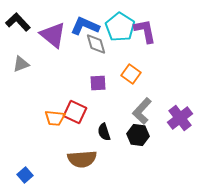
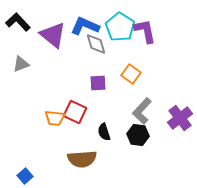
blue square: moved 1 px down
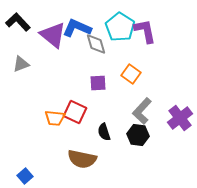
blue L-shape: moved 8 px left, 2 px down
brown semicircle: rotated 16 degrees clockwise
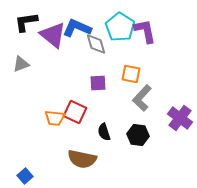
black L-shape: moved 8 px right; rotated 55 degrees counterclockwise
orange square: rotated 24 degrees counterclockwise
gray L-shape: moved 13 px up
purple cross: rotated 15 degrees counterclockwise
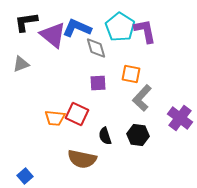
gray diamond: moved 4 px down
red square: moved 2 px right, 2 px down
black semicircle: moved 1 px right, 4 px down
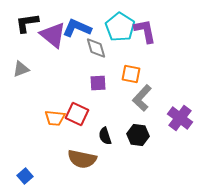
black L-shape: moved 1 px right, 1 px down
gray triangle: moved 5 px down
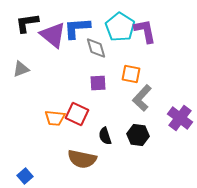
blue L-shape: rotated 28 degrees counterclockwise
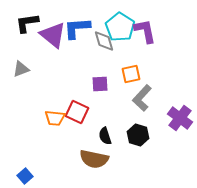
gray diamond: moved 8 px right, 7 px up
orange square: rotated 24 degrees counterclockwise
purple square: moved 2 px right, 1 px down
red square: moved 2 px up
black hexagon: rotated 10 degrees clockwise
brown semicircle: moved 12 px right
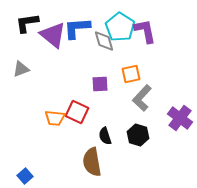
brown semicircle: moved 2 px left, 3 px down; rotated 68 degrees clockwise
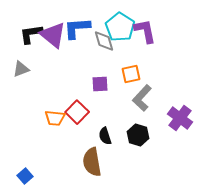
black L-shape: moved 4 px right, 11 px down
red square: rotated 20 degrees clockwise
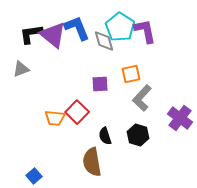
blue L-shape: rotated 72 degrees clockwise
blue square: moved 9 px right
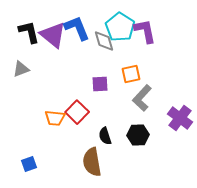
black L-shape: moved 2 px left, 2 px up; rotated 85 degrees clockwise
black hexagon: rotated 20 degrees counterclockwise
blue square: moved 5 px left, 12 px up; rotated 21 degrees clockwise
